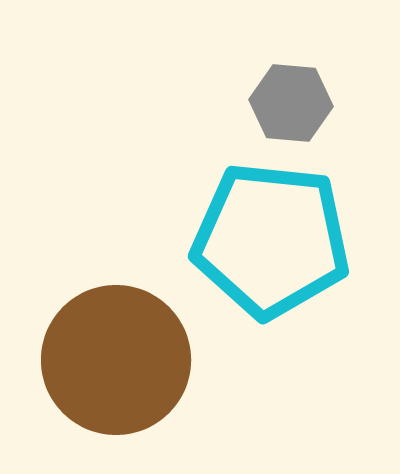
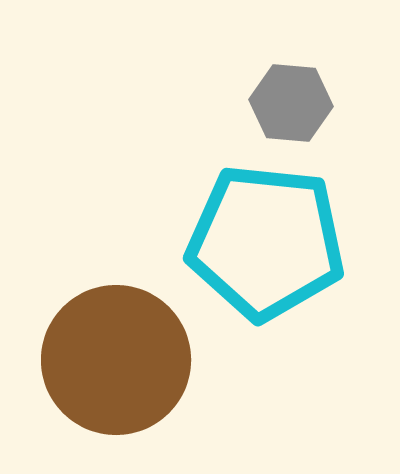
cyan pentagon: moved 5 px left, 2 px down
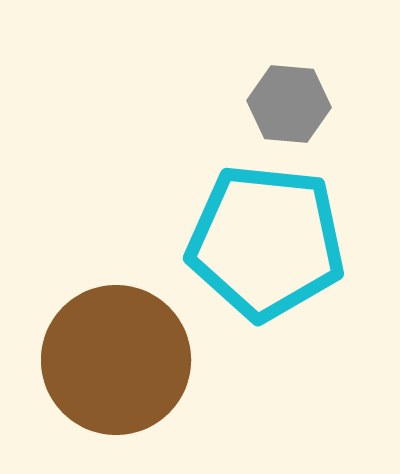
gray hexagon: moved 2 px left, 1 px down
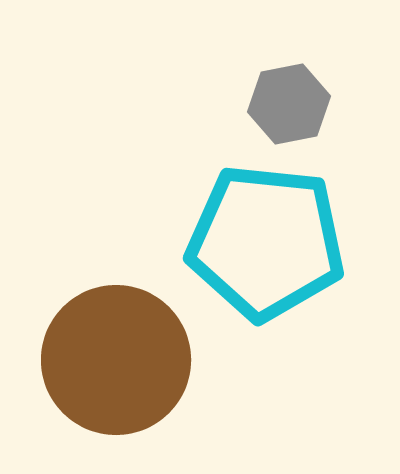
gray hexagon: rotated 16 degrees counterclockwise
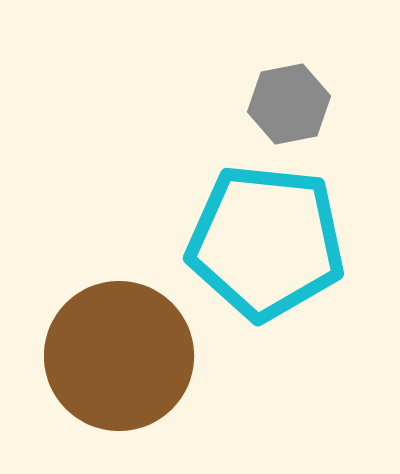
brown circle: moved 3 px right, 4 px up
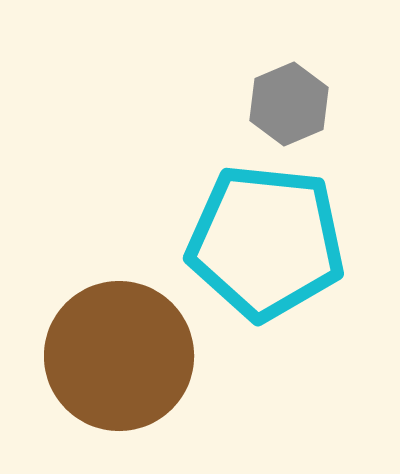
gray hexagon: rotated 12 degrees counterclockwise
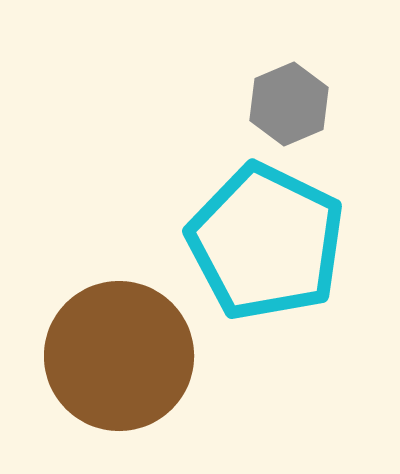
cyan pentagon: rotated 20 degrees clockwise
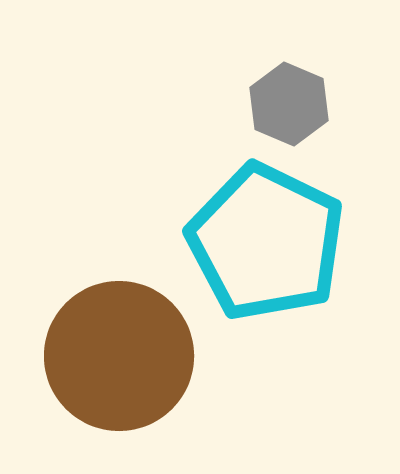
gray hexagon: rotated 14 degrees counterclockwise
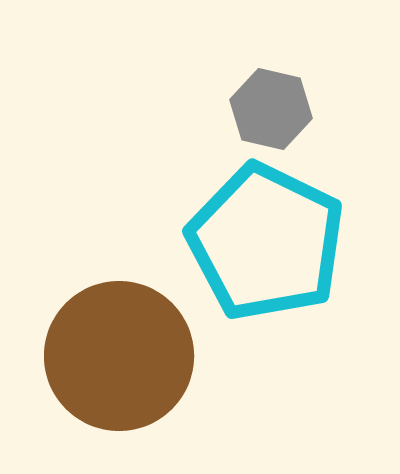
gray hexagon: moved 18 px left, 5 px down; rotated 10 degrees counterclockwise
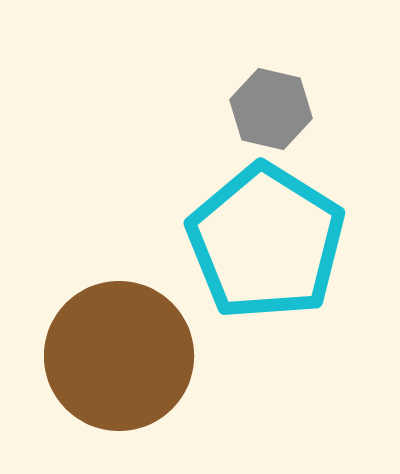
cyan pentagon: rotated 6 degrees clockwise
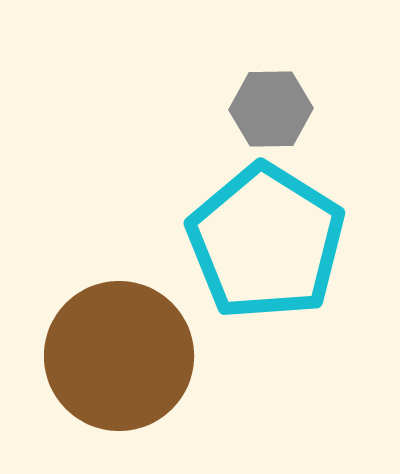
gray hexagon: rotated 14 degrees counterclockwise
